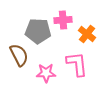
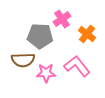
pink cross: moved 1 px left, 1 px up; rotated 30 degrees counterclockwise
gray pentagon: moved 2 px right, 5 px down
brown semicircle: moved 4 px right, 5 px down; rotated 115 degrees clockwise
pink L-shape: moved 2 px down; rotated 32 degrees counterclockwise
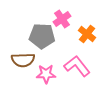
gray pentagon: moved 2 px right
pink star: moved 1 px down
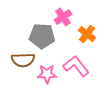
pink cross: moved 1 px right, 2 px up
pink L-shape: moved 1 px left
pink star: moved 1 px right
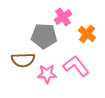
gray pentagon: moved 2 px right
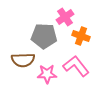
pink cross: moved 2 px right
orange cross: moved 6 px left, 2 px down; rotated 18 degrees counterclockwise
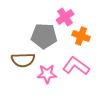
pink L-shape: rotated 16 degrees counterclockwise
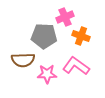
pink cross: rotated 12 degrees clockwise
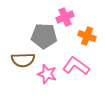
orange cross: moved 6 px right
pink star: rotated 18 degrees clockwise
